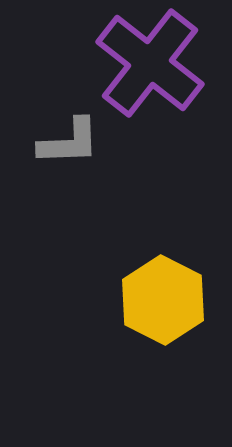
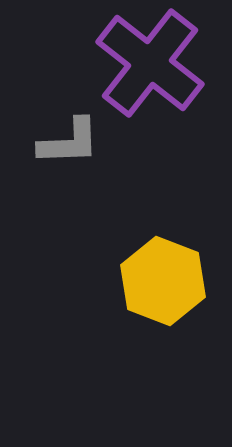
yellow hexagon: moved 19 px up; rotated 6 degrees counterclockwise
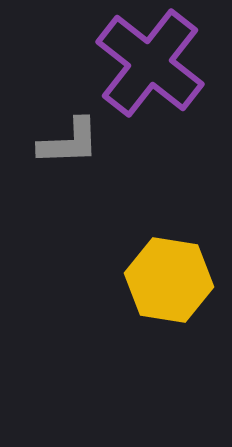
yellow hexagon: moved 6 px right, 1 px up; rotated 12 degrees counterclockwise
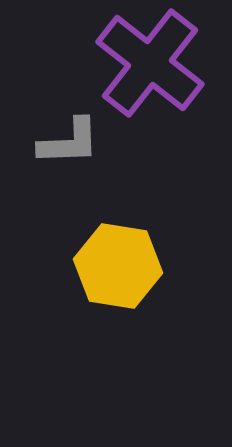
yellow hexagon: moved 51 px left, 14 px up
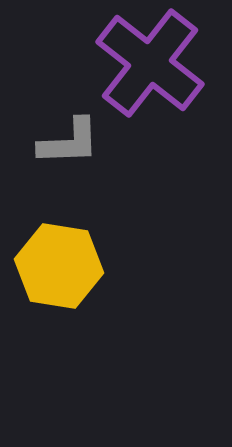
yellow hexagon: moved 59 px left
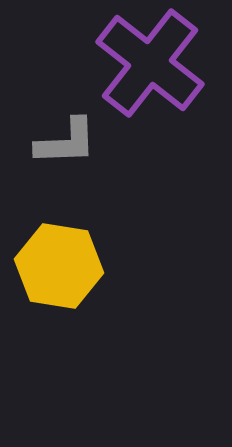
gray L-shape: moved 3 px left
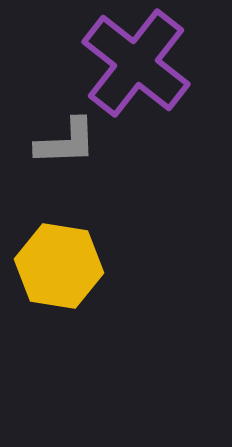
purple cross: moved 14 px left
